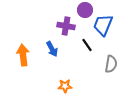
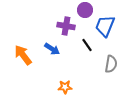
blue trapezoid: moved 2 px right, 1 px down
blue arrow: rotated 28 degrees counterclockwise
orange arrow: rotated 30 degrees counterclockwise
orange star: moved 1 px down
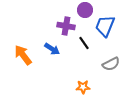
black line: moved 3 px left, 2 px up
gray semicircle: rotated 54 degrees clockwise
orange star: moved 18 px right
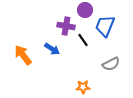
black line: moved 1 px left, 3 px up
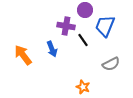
blue arrow: rotated 35 degrees clockwise
orange star: rotated 24 degrees clockwise
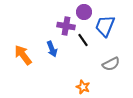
purple circle: moved 1 px left, 2 px down
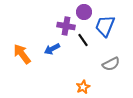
blue arrow: rotated 84 degrees clockwise
orange arrow: moved 1 px left, 1 px up
orange star: rotated 24 degrees clockwise
